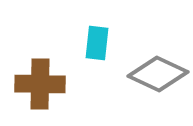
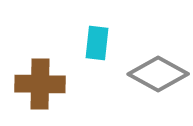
gray diamond: rotated 4 degrees clockwise
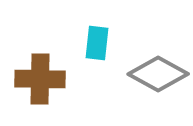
brown cross: moved 5 px up
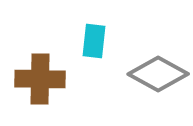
cyan rectangle: moved 3 px left, 2 px up
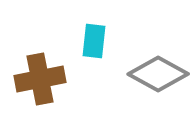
brown cross: rotated 12 degrees counterclockwise
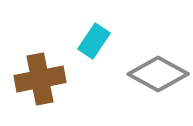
cyan rectangle: rotated 28 degrees clockwise
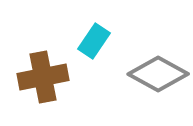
brown cross: moved 3 px right, 2 px up
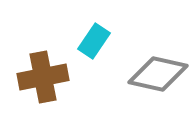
gray diamond: rotated 16 degrees counterclockwise
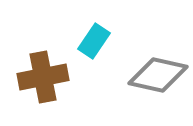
gray diamond: moved 1 px down
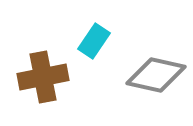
gray diamond: moved 2 px left
